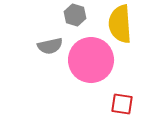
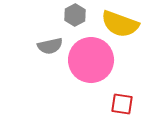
gray hexagon: rotated 15 degrees clockwise
yellow semicircle: rotated 66 degrees counterclockwise
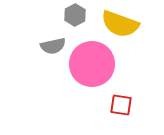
gray semicircle: moved 3 px right
pink circle: moved 1 px right, 4 px down
red square: moved 1 px left, 1 px down
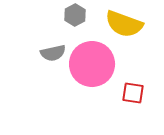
yellow semicircle: moved 4 px right
gray semicircle: moved 7 px down
red square: moved 12 px right, 12 px up
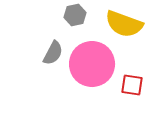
gray hexagon: rotated 15 degrees clockwise
gray semicircle: rotated 50 degrees counterclockwise
red square: moved 1 px left, 8 px up
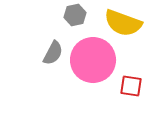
yellow semicircle: moved 1 px left, 1 px up
pink circle: moved 1 px right, 4 px up
red square: moved 1 px left, 1 px down
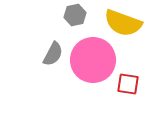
gray semicircle: moved 1 px down
red square: moved 3 px left, 2 px up
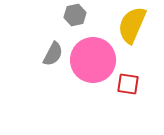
yellow semicircle: moved 9 px right, 2 px down; rotated 93 degrees clockwise
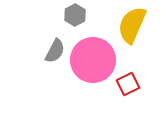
gray hexagon: rotated 15 degrees counterclockwise
gray semicircle: moved 2 px right, 3 px up
red square: rotated 35 degrees counterclockwise
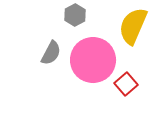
yellow semicircle: moved 1 px right, 1 px down
gray semicircle: moved 4 px left, 2 px down
red square: moved 2 px left; rotated 15 degrees counterclockwise
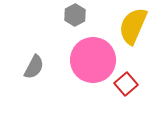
gray semicircle: moved 17 px left, 14 px down
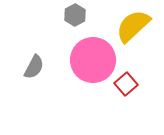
yellow semicircle: rotated 24 degrees clockwise
